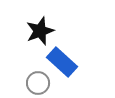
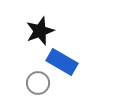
blue rectangle: rotated 12 degrees counterclockwise
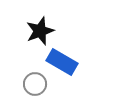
gray circle: moved 3 px left, 1 px down
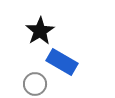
black star: rotated 12 degrees counterclockwise
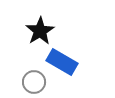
gray circle: moved 1 px left, 2 px up
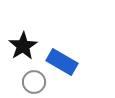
black star: moved 17 px left, 15 px down
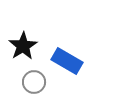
blue rectangle: moved 5 px right, 1 px up
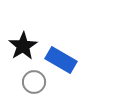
blue rectangle: moved 6 px left, 1 px up
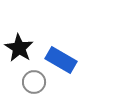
black star: moved 4 px left, 2 px down; rotated 8 degrees counterclockwise
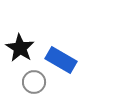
black star: moved 1 px right
